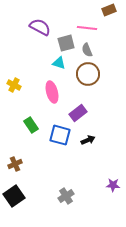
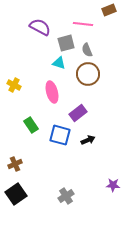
pink line: moved 4 px left, 4 px up
black square: moved 2 px right, 2 px up
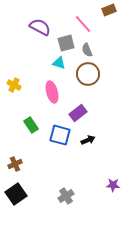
pink line: rotated 42 degrees clockwise
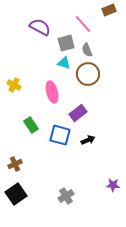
cyan triangle: moved 5 px right
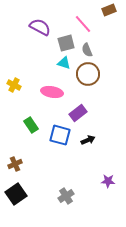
pink ellipse: rotated 65 degrees counterclockwise
purple star: moved 5 px left, 4 px up
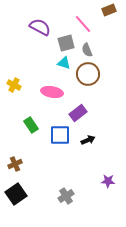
blue square: rotated 15 degrees counterclockwise
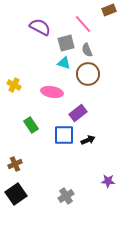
blue square: moved 4 px right
